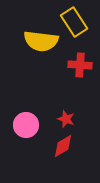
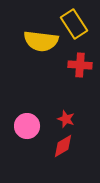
yellow rectangle: moved 2 px down
pink circle: moved 1 px right, 1 px down
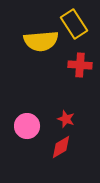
yellow semicircle: rotated 12 degrees counterclockwise
red diamond: moved 2 px left, 1 px down
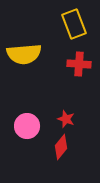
yellow rectangle: rotated 12 degrees clockwise
yellow semicircle: moved 17 px left, 13 px down
red cross: moved 1 px left, 1 px up
red diamond: rotated 20 degrees counterclockwise
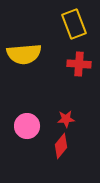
red star: rotated 24 degrees counterclockwise
red diamond: moved 1 px up
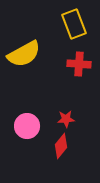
yellow semicircle: rotated 24 degrees counterclockwise
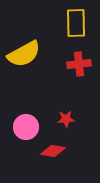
yellow rectangle: moved 2 px right, 1 px up; rotated 20 degrees clockwise
red cross: rotated 10 degrees counterclockwise
pink circle: moved 1 px left, 1 px down
red diamond: moved 8 px left, 5 px down; rotated 60 degrees clockwise
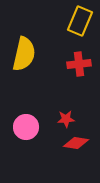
yellow rectangle: moved 4 px right, 2 px up; rotated 24 degrees clockwise
yellow semicircle: rotated 48 degrees counterclockwise
red diamond: moved 23 px right, 8 px up
